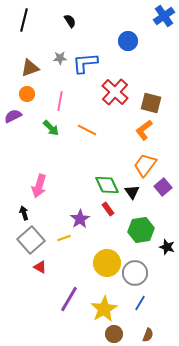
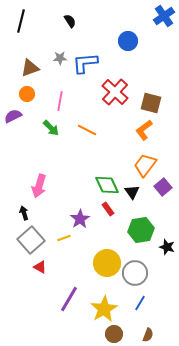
black line: moved 3 px left, 1 px down
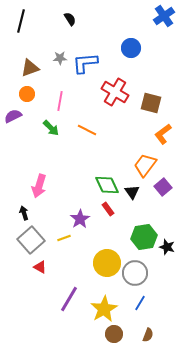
black semicircle: moved 2 px up
blue circle: moved 3 px right, 7 px down
red cross: rotated 12 degrees counterclockwise
orange L-shape: moved 19 px right, 4 px down
green hexagon: moved 3 px right, 7 px down
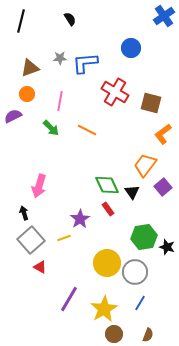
gray circle: moved 1 px up
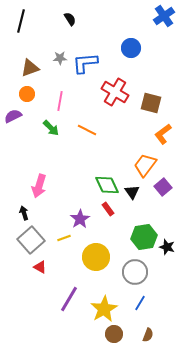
yellow circle: moved 11 px left, 6 px up
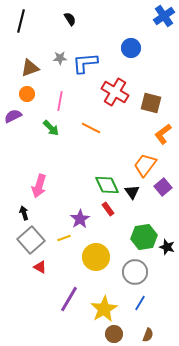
orange line: moved 4 px right, 2 px up
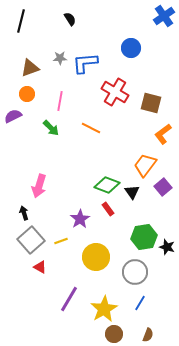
green diamond: rotated 45 degrees counterclockwise
yellow line: moved 3 px left, 3 px down
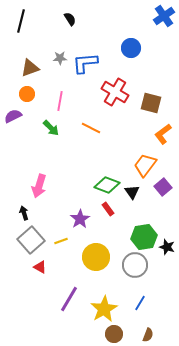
gray circle: moved 7 px up
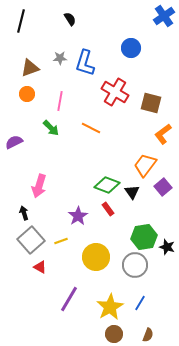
blue L-shape: rotated 68 degrees counterclockwise
purple semicircle: moved 1 px right, 26 px down
purple star: moved 2 px left, 3 px up
yellow star: moved 6 px right, 2 px up
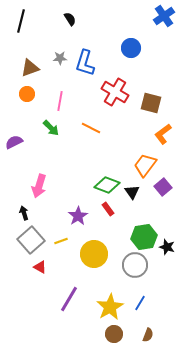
yellow circle: moved 2 px left, 3 px up
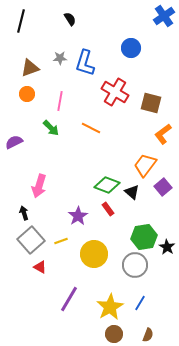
black triangle: rotated 14 degrees counterclockwise
black star: rotated 14 degrees clockwise
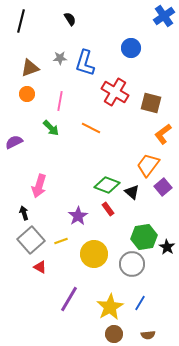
orange trapezoid: moved 3 px right
gray circle: moved 3 px left, 1 px up
brown semicircle: rotated 64 degrees clockwise
